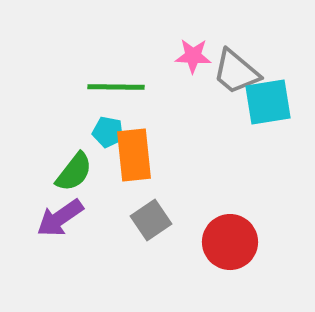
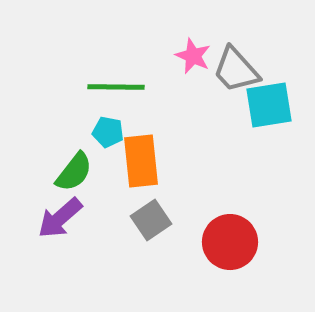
pink star: rotated 21 degrees clockwise
gray trapezoid: moved 2 px up; rotated 8 degrees clockwise
cyan square: moved 1 px right, 3 px down
orange rectangle: moved 7 px right, 6 px down
purple arrow: rotated 6 degrees counterclockwise
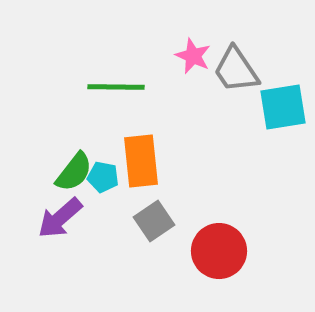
gray trapezoid: rotated 8 degrees clockwise
cyan square: moved 14 px right, 2 px down
cyan pentagon: moved 5 px left, 45 px down
gray square: moved 3 px right, 1 px down
red circle: moved 11 px left, 9 px down
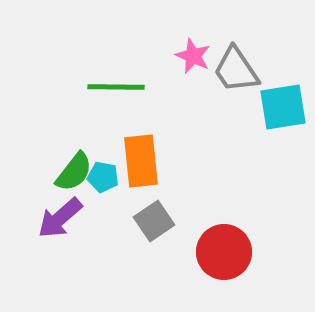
red circle: moved 5 px right, 1 px down
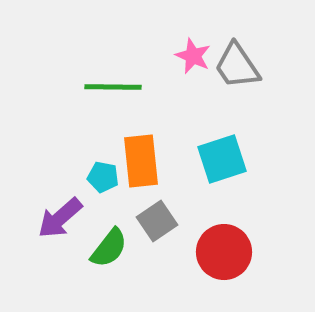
gray trapezoid: moved 1 px right, 4 px up
green line: moved 3 px left
cyan square: moved 61 px left, 52 px down; rotated 9 degrees counterclockwise
green semicircle: moved 35 px right, 76 px down
gray square: moved 3 px right
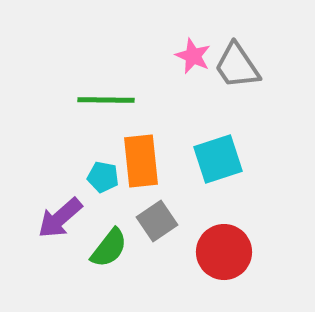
green line: moved 7 px left, 13 px down
cyan square: moved 4 px left
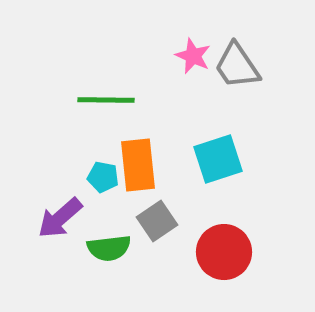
orange rectangle: moved 3 px left, 4 px down
green semicircle: rotated 45 degrees clockwise
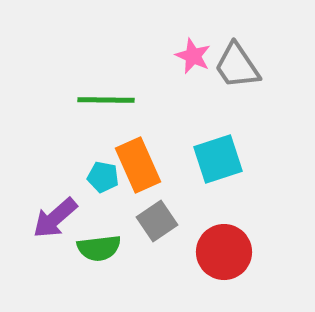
orange rectangle: rotated 18 degrees counterclockwise
purple arrow: moved 5 px left
green semicircle: moved 10 px left
